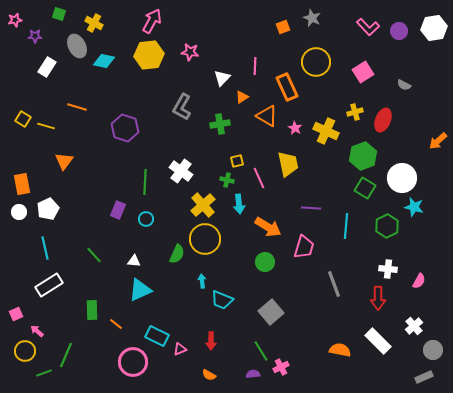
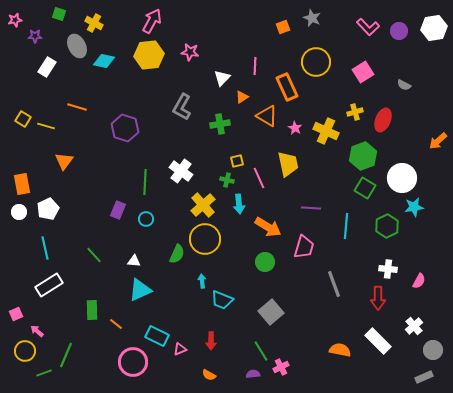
cyan star at (414, 207): rotated 24 degrees counterclockwise
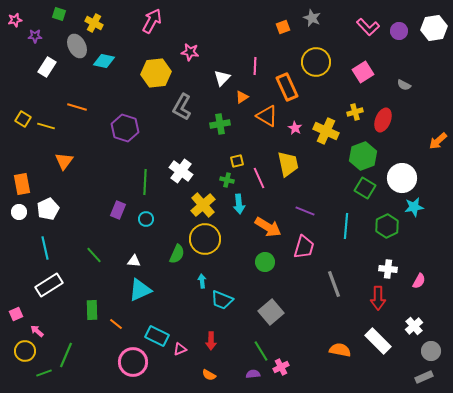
yellow hexagon at (149, 55): moved 7 px right, 18 px down
purple line at (311, 208): moved 6 px left, 3 px down; rotated 18 degrees clockwise
gray circle at (433, 350): moved 2 px left, 1 px down
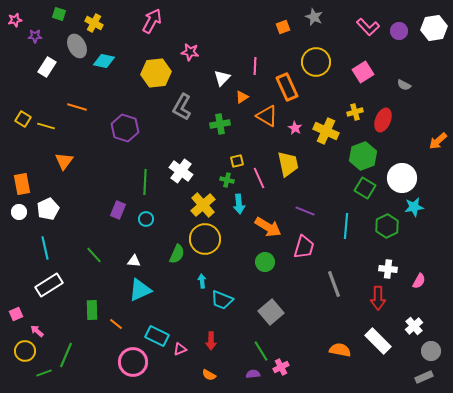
gray star at (312, 18): moved 2 px right, 1 px up
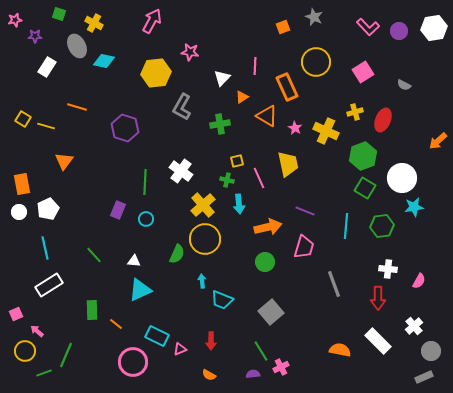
green hexagon at (387, 226): moved 5 px left; rotated 20 degrees clockwise
orange arrow at (268, 227): rotated 44 degrees counterclockwise
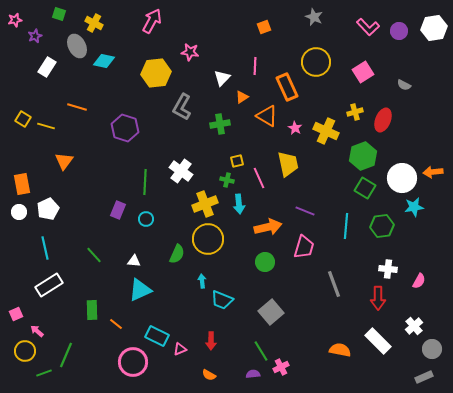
orange square at (283, 27): moved 19 px left
purple star at (35, 36): rotated 24 degrees counterclockwise
orange arrow at (438, 141): moved 5 px left, 31 px down; rotated 36 degrees clockwise
yellow cross at (203, 205): moved 2 px right, 1 px up; rotated 20 degrees clockwise
yellow circle at (205, 239): moved 3 px right
gray circle at (431, 351): moved 1 px right, 2 px up
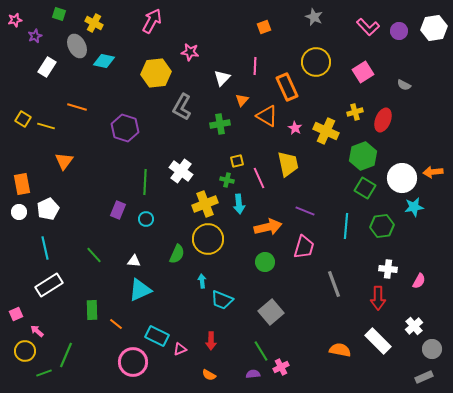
orange triangle at (242, 97): moved 3 px down; rotated 16 degrees counterclockwise
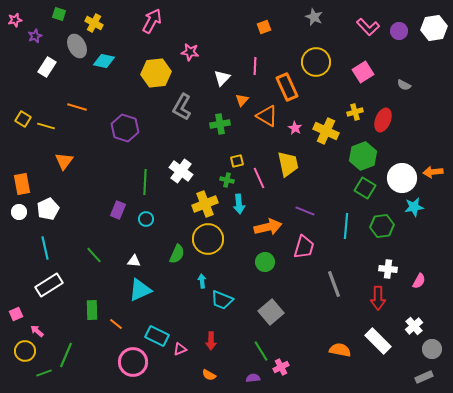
purple semicircle at (253, 374): moved 4 px down
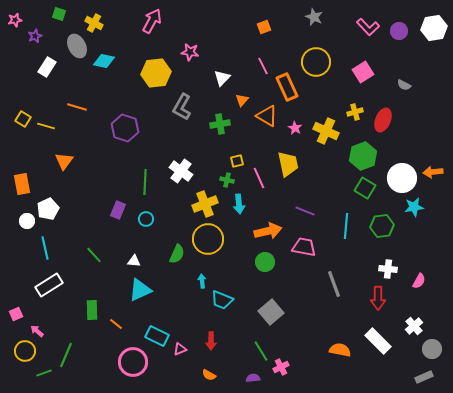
pink line at (255, 66): moved 8 px right; rotated 30 degrees counterclockwise
white circle at (19, 212): moved 8 px right, 9 px down
orange arrow at (268, 227): moved 4 px down
pink trapezoid at (304, 247): rotated 95 degrees counterclockwise
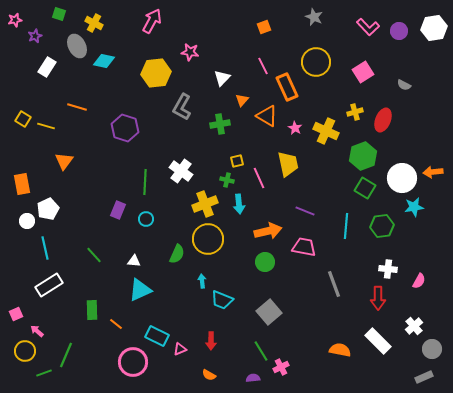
gray square at (271, 312): moved 2 px left
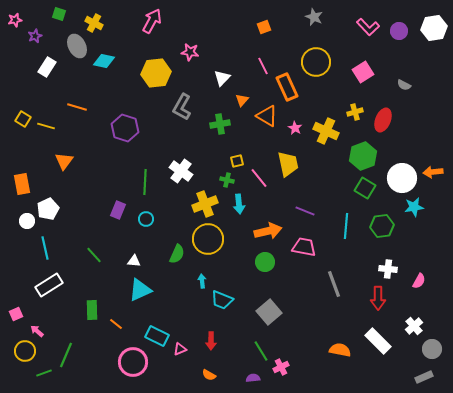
pink line at (259, 178): rotated 15 degrees counterclockwise
